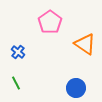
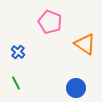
pink pentagon: rotated 15 degrees counterclockwise
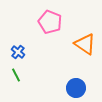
green line: moved 8 px up
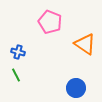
blue cross: rotated 24 degrees counterclockwise
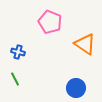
green line: moved 1 px left, 4 px down
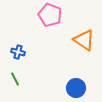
pink pentagon: moved 7 px up
orange triangle: moved 1 px left, 4 px up
